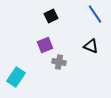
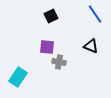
purple square: moved 2 px right, 2 px down; rotated 28 degrees clockwise
cyan rectangle: moved 2 px right
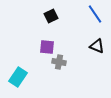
black triangle: moved 6 px right
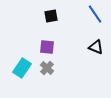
black square: rotated 16 degrees clockwise
black triangle: moved 1 px left, 1 px down
gray cross: moved 12 px left, 6 px down; rotated 32 degrees clockwise
cyan rectangle: moved 4 px right, 9 px up
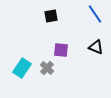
purple square: moved 14 px right, 3 px down
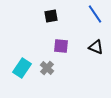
purple square: moved 4 px up
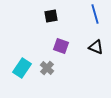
blue line: rotated 18 degrees clockwise
purple square: rotated 14 degrees clockwise
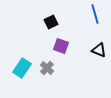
black square: moved 6 px down; rotated 16 degrees counterclockwise
black triangle: moved 3 px right, 3 px down
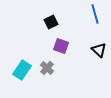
black triangle: rotated 21 degrees clockwise
cyan rectangle: moved 2 px down
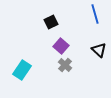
purple square: rotated 21 degrees clockwise
gray cross: moved 18 px right, 3 px up
